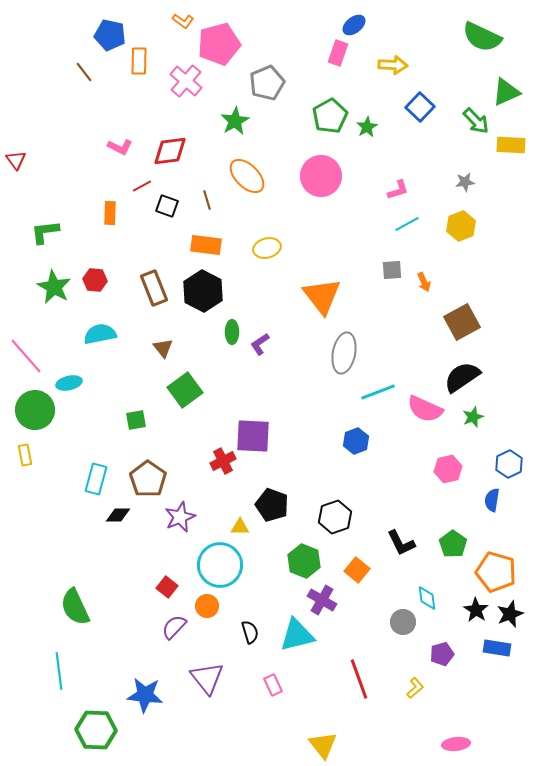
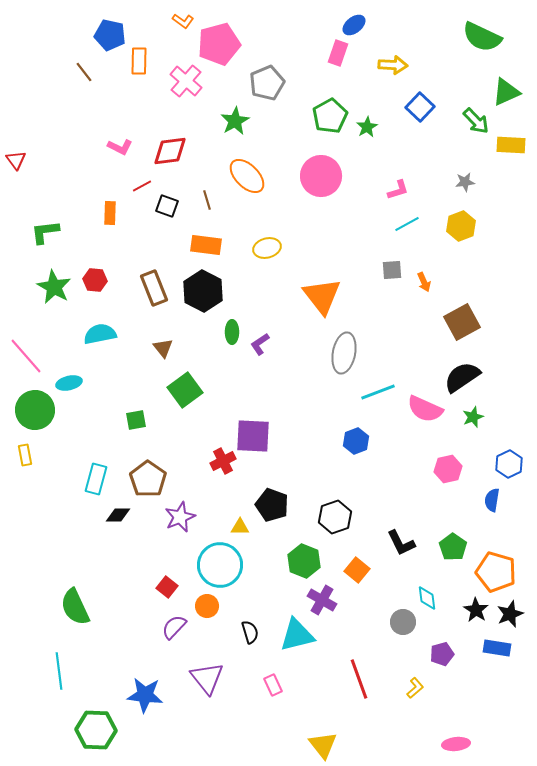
green pentagon at (453, 544): moved 3 px down
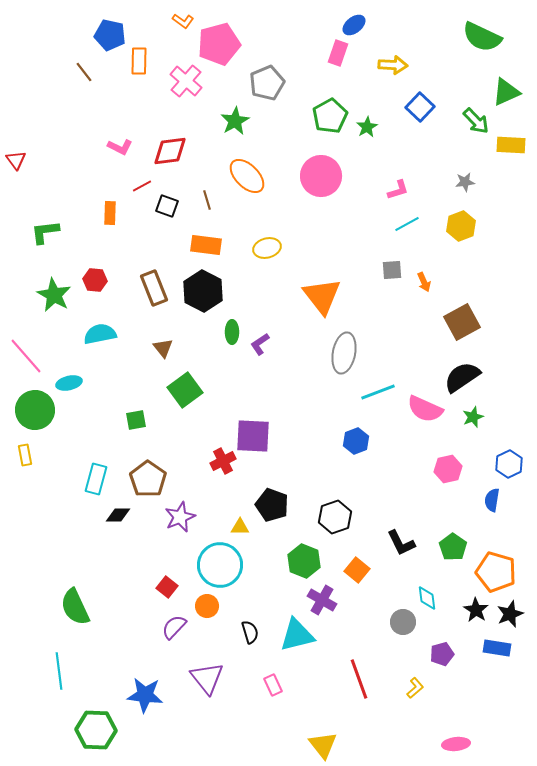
green star at (54, 287): moved 8 px down
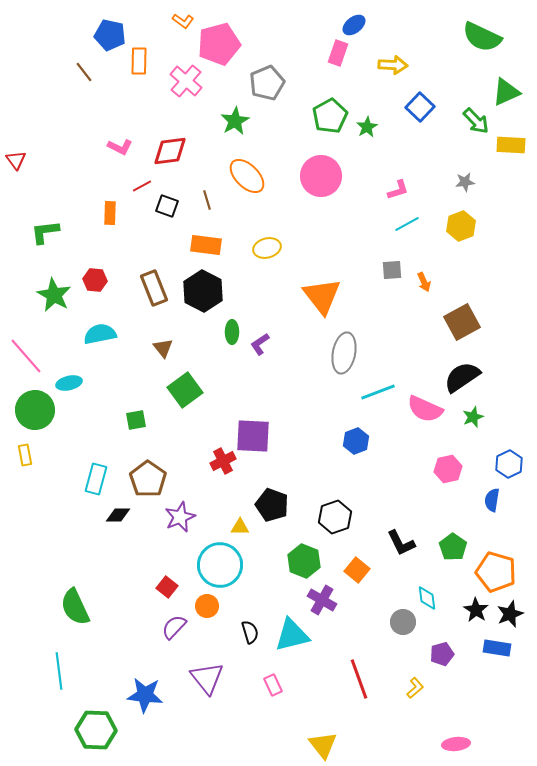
cyan triangle at (297, 635): moved 5 px left
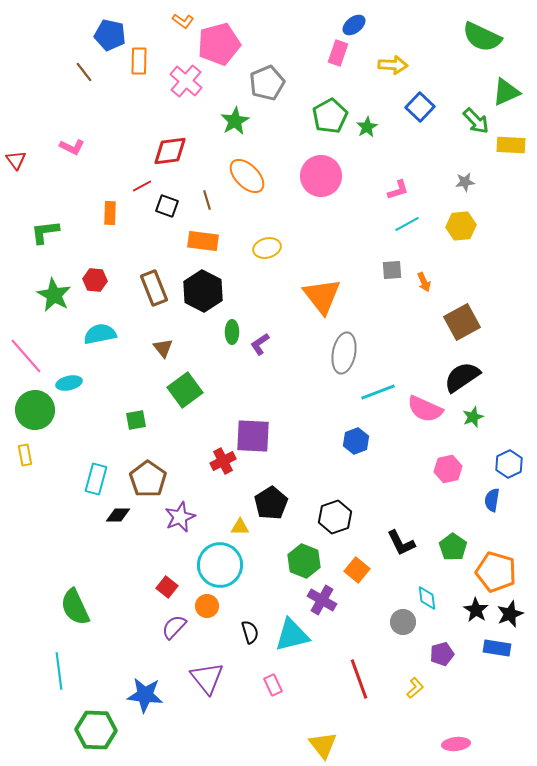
pink L-shape at (120, 147): moved 48 px left
yellow hexagon at (461, 226): rotated 16 degrees clockwise
orange rectangle at (206, 245): moved 3 px left, 4 px up
black pentagon at (272, 505): moved 1 px left, 2 px up; rotated 20 degrees clockwise
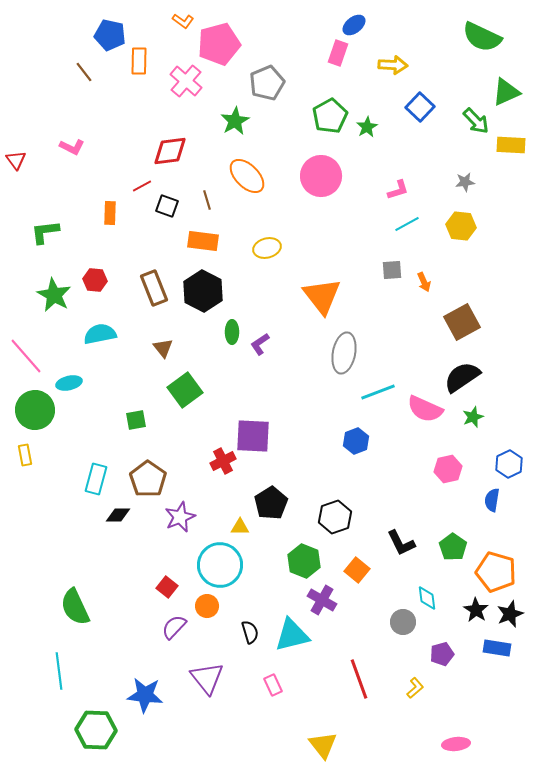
yellow hexagon at (461, 226): rotated 12 degrees clockwise
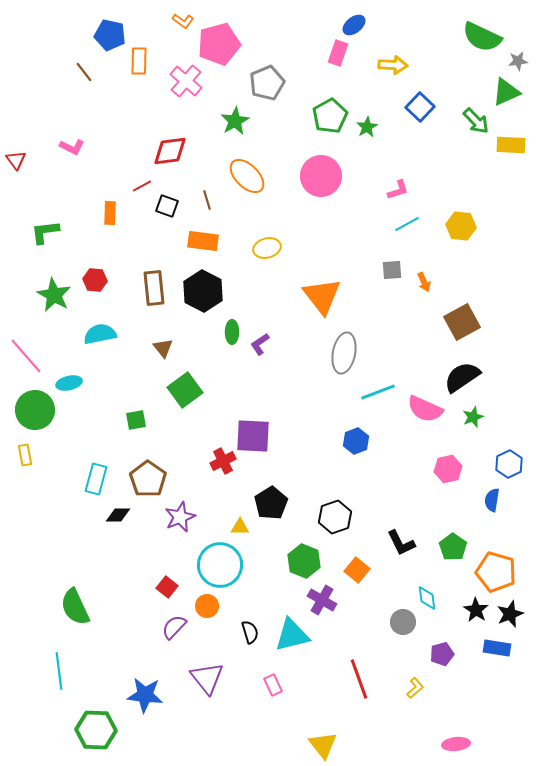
gray star at (465, 182): moved 53 px right, 121 px up
brown rectangle at (154, 288): rotated 16 degrees clockwise
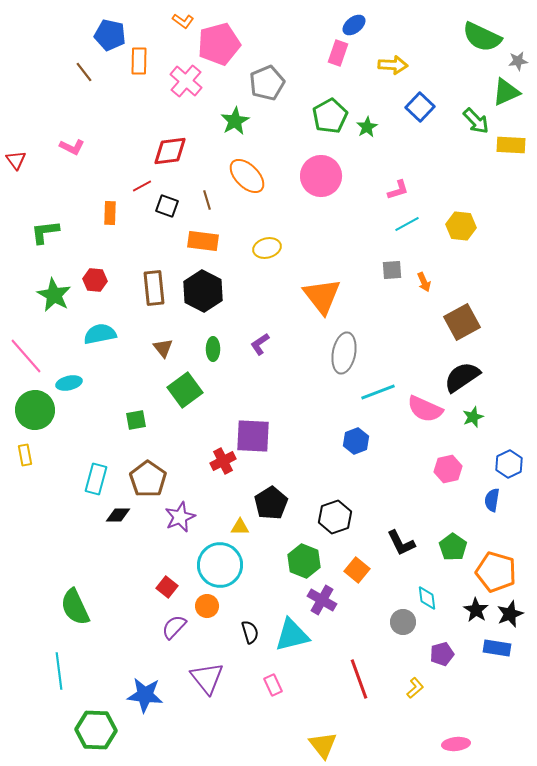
green ellipse at (232, 332): moved 19 px left, 17 px down
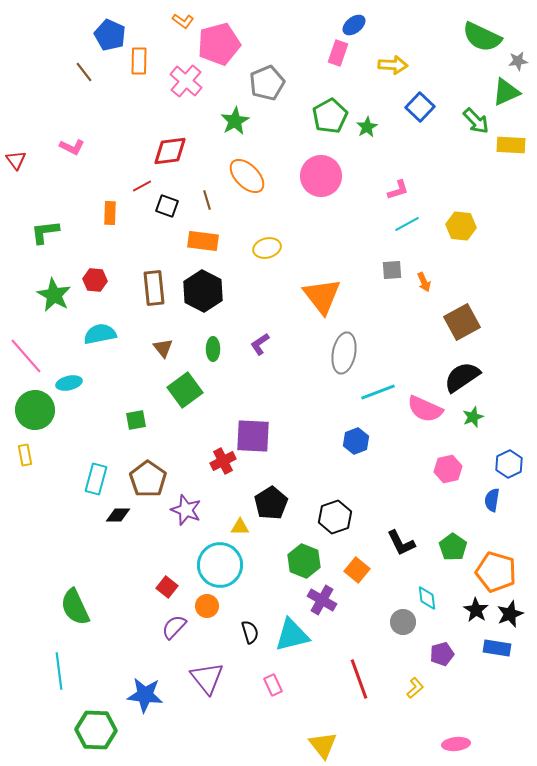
blue pentagon at (110, 35): rotated 12 degrees clockwise
purple star at (180, 517): moved 6 px right, 7 px up; rotated 28 degrees counterclockwise
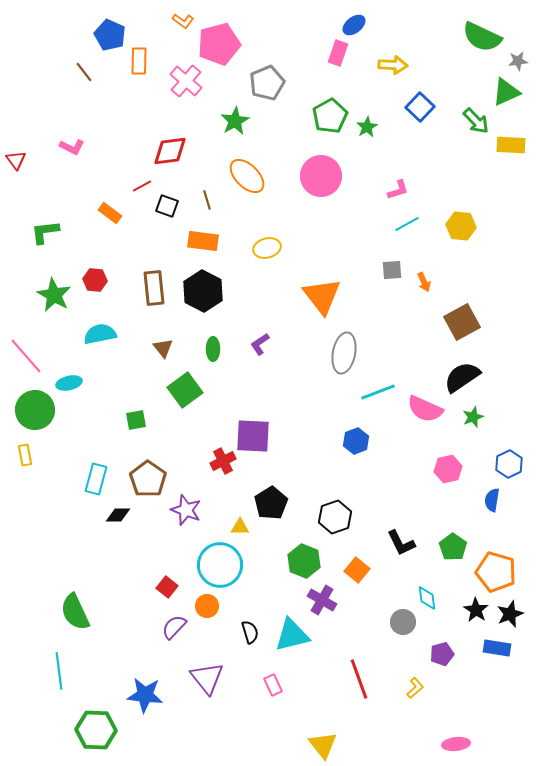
orange rectangle at (110, 213): rotated 55 degrees counterclockwise
green semicircle at (75, 607): moved 5 px down
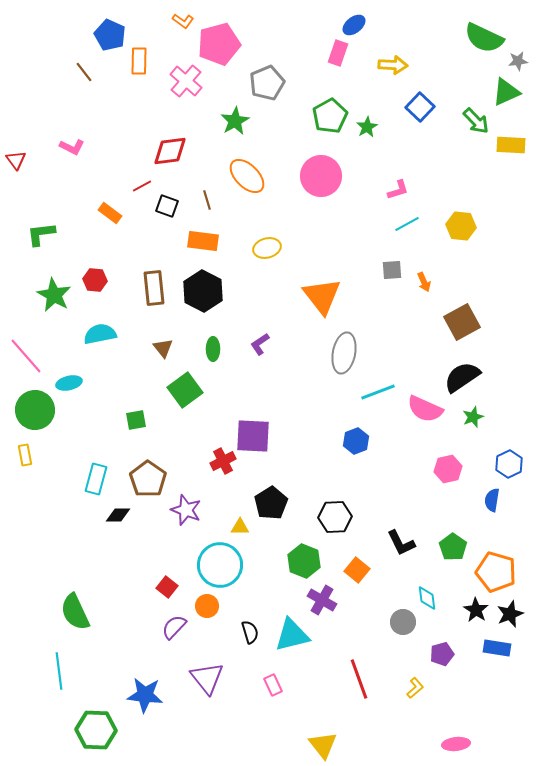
green semicircle at (482, 37): moved 2 px right, 1 px down
green L-shape at (45, 232): moved 4 px left, 2 px down
black hexagon at (335, 517): rotated 16 degrees clockwise
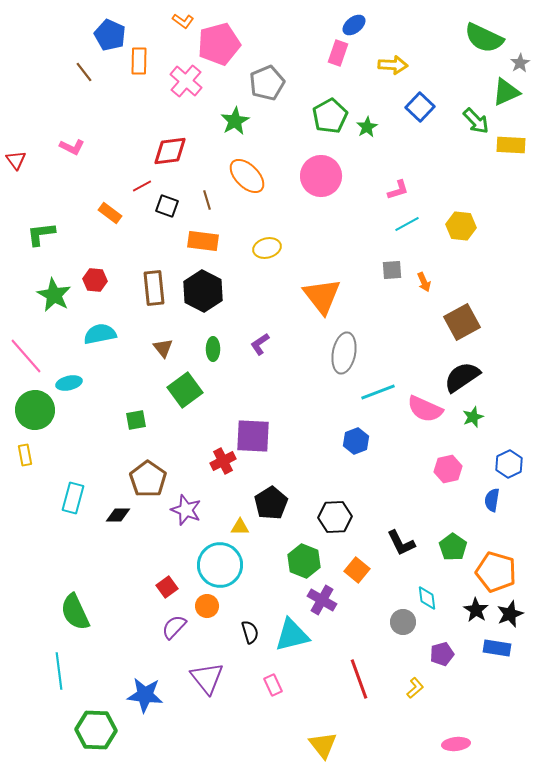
gray star at (518, 61): moved 2 px right, 2 px down; rotated 24 degrees counterclockwise
cyan rectangle at (96, 479): moved 23 px left, 19 px down
red square at (167, 587): rotated 15 degrees clockwise
